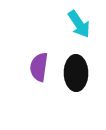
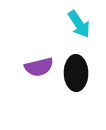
purple semicircle: rotated 112 degrees counterclockwise
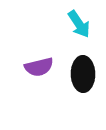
black ellipse: moved 7 px right, 1 px down
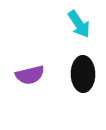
purple semicircle: moved 9 px left, 8 px down
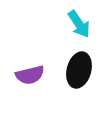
black ellipse: moved 4 px left, 4 px up; rotated 16 degrees clockwise
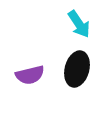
black ellipse: moved 2 px left, 1 px up
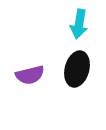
cyan arrow: rotated 44 degrees clockwise
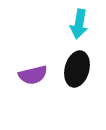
purple semicircle: moved 3 px right
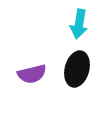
purple semicircle: moved 1 px left, 1 px up
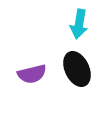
black ellipse: rotated 40 degrees counterclockwise
